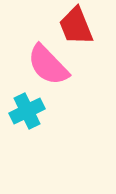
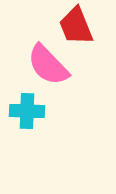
cyan cross: rotated 28 degrees clockwise
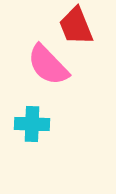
cyan cross: moved 5 px right, 13 px down
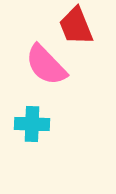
pink semicircle: moved 2 px left
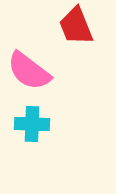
pink semicircle: moved 17 px left, 6 px down; rotated 9 degrees counterclockwise
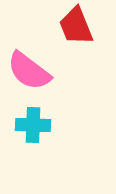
cyan cross: moved 1 px right, 1 px down
